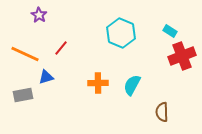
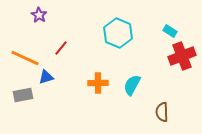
cyan hexagon: moved 3 px left
orange line: moved 4 px down
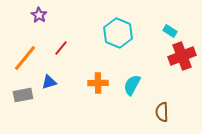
orange line: rotated 76 degrees counterclockwise
blue triangle: moved 3 px right, 5 px down
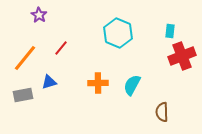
cyan rectangle: rotated 64 degrees clockwise
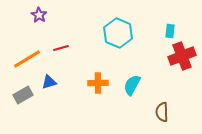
red line: rotated 35 degrees clockwise
orange line: moved 2 px right, 1 px down; rotated 20 degrees clockwise
gray rectangle: rotated 18 degrees counterclockwise
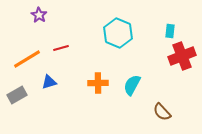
gray rectangle: moved 6 px left
brown semicircle: rotated 42 degrees counterclockwise
